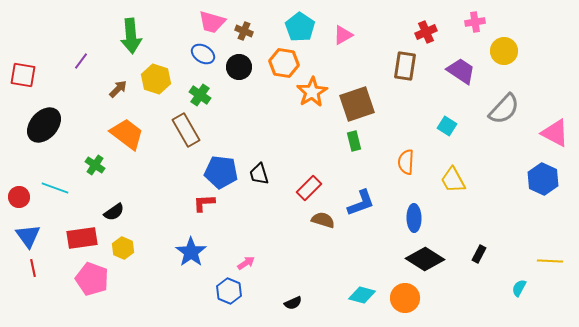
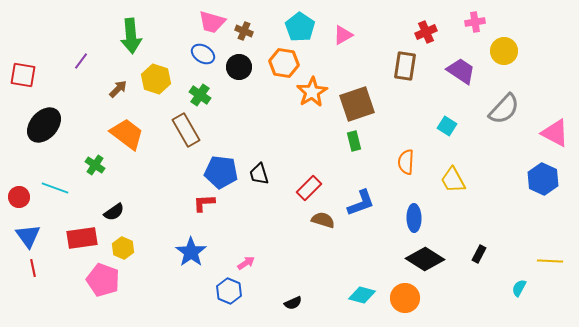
pink pentagon at (92, 279): moved 11 px right, 1 px down
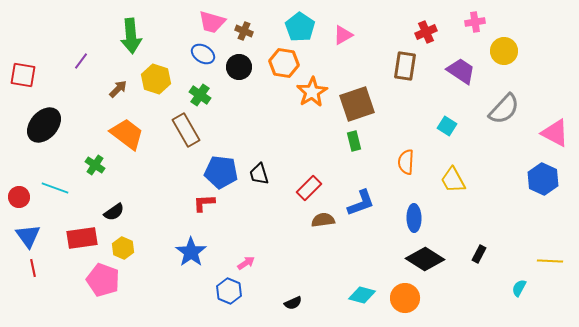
brown semicircle at (323, 220): rotated 25 degrees counterclockwise
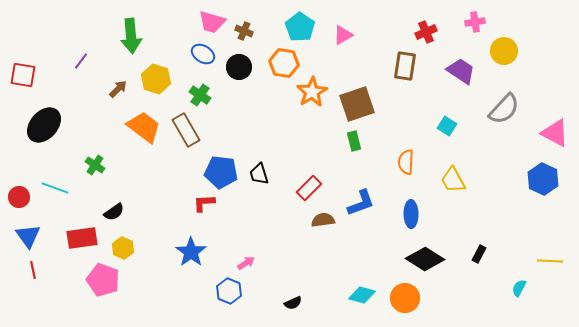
orange trapezoid at (127, 134): moved 17 px right, 7 px up
blue ellipse at (414, 218): moved 3 px left, 4 px up
red line at (33, 268): moved 2 px down
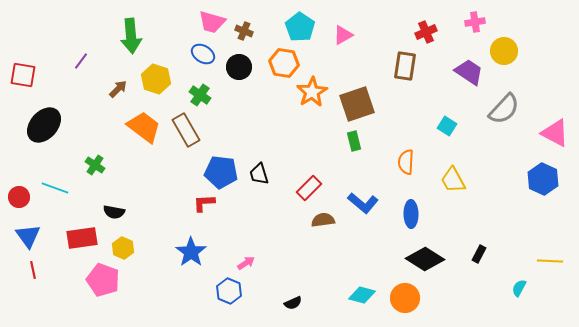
purple trapezoid at (461, 71): moved 8 px right, 1 px down
blue L-shape at (361, 203): moved 2 px right; rotated 60 degrees clockwise
black semicircle at (114, 212): rotated 45 degrees clockwise
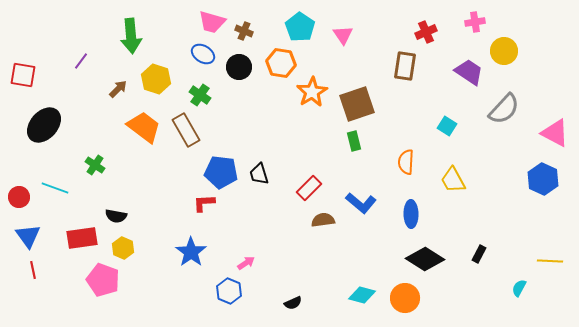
pink triangle at (343, 35): rotated 35 degrees counterclockwise
orange hexagon at (284, 63): moved 3 px left
blue L-shape at (363, 203): moved 2 px left
black semicircle at (114, 212): moved 2 px right, 4 px down
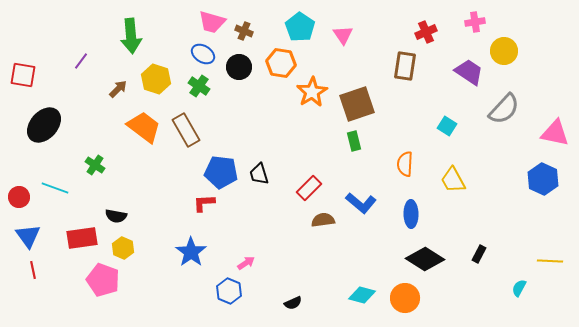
green cross at (200, 95): moved 1 px left, 9 px up
pink triangle at (555, 133): rotated 16 degrees counterclockwise
orange semicircle at (406, 162): moved 1 px left, 2 px down
